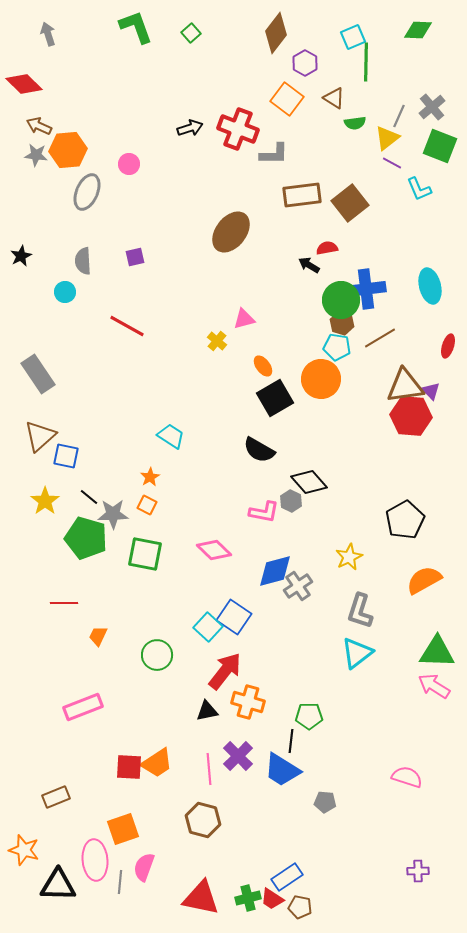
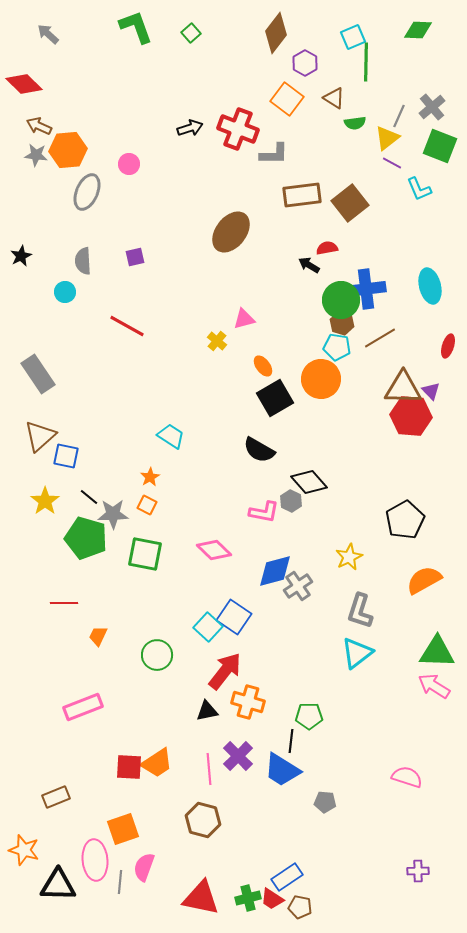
gray arrow at (48, 34): rotated 30 degrees counterclockwise
brown triangle at (405, 386): moved 2 px left, 2 px down; rotated 9 degrees clockwise
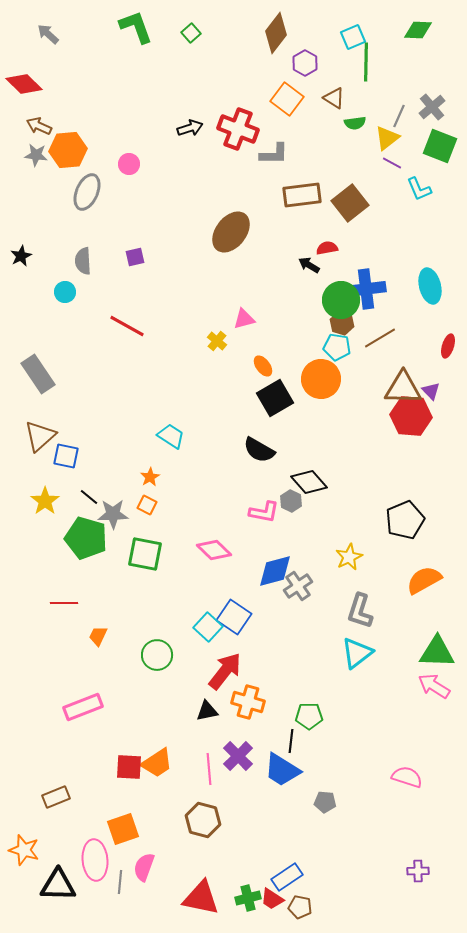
black pentagon at (405, 520): rotated 6 degrees clockwise
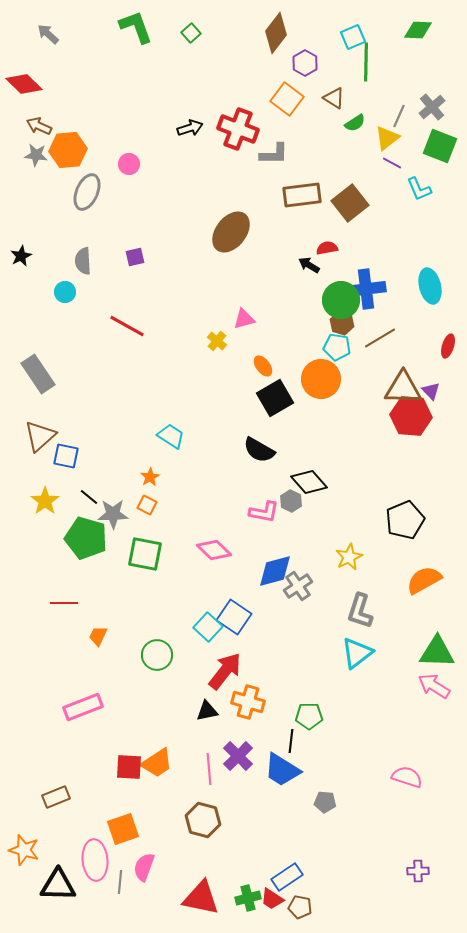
green semicircle at (355, 123): rotated 25 degrees counterclockwise
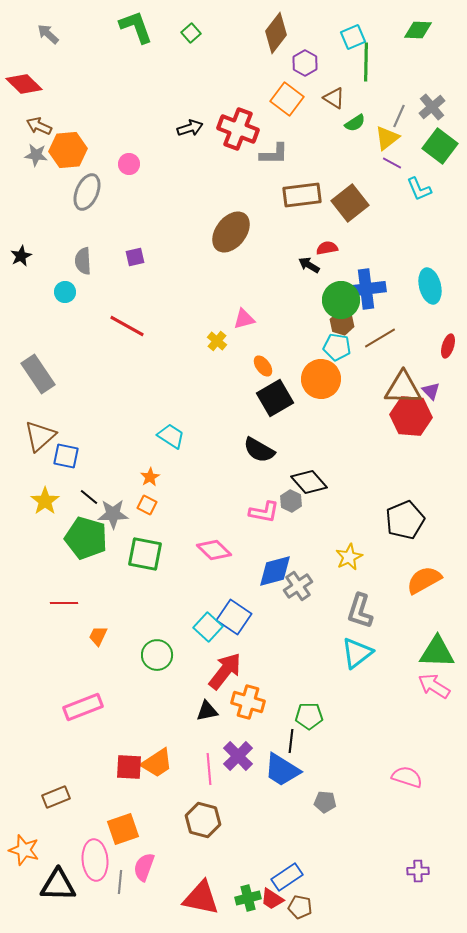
green square at (440, 146): rotated 16 degrees clockwise
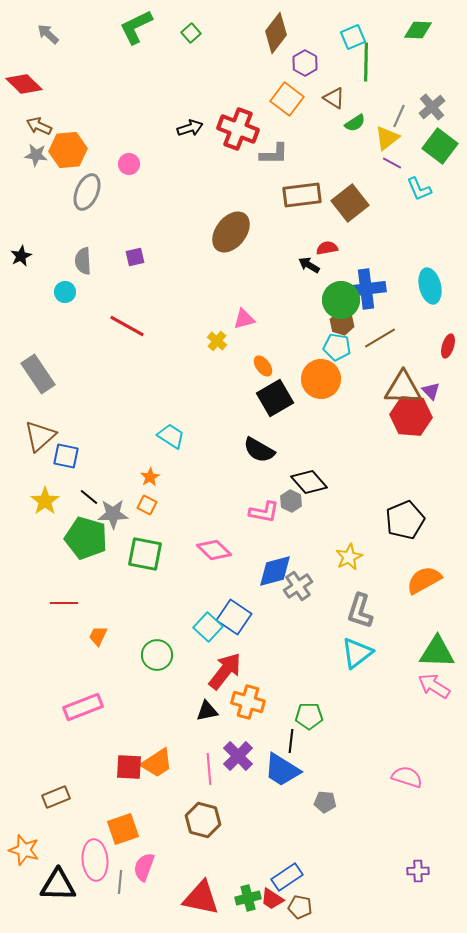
green L-shape at (136, 27): rotated 96 degrees counterclockwise
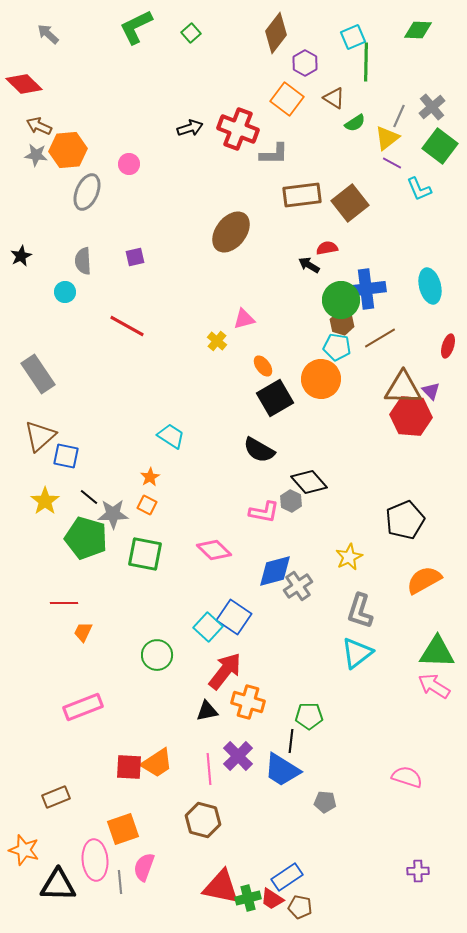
orange trapezoid at (98, 636): moved 15 px left, 4 px up
gray line at (120, 882): rotated 10 degrees counterclockwise
red triangle at (201, 898): moved 20 px right, 11 px up
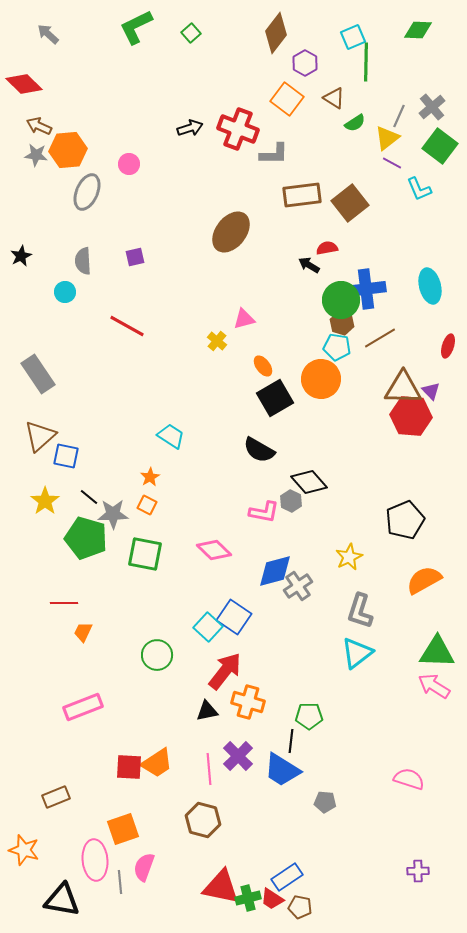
pink semicircle at (407, 777): moved 2 px right, 2 px down
black triangle at (58, 885): moved 4 px right, 15 px down; rotated 9 degrees clockwise
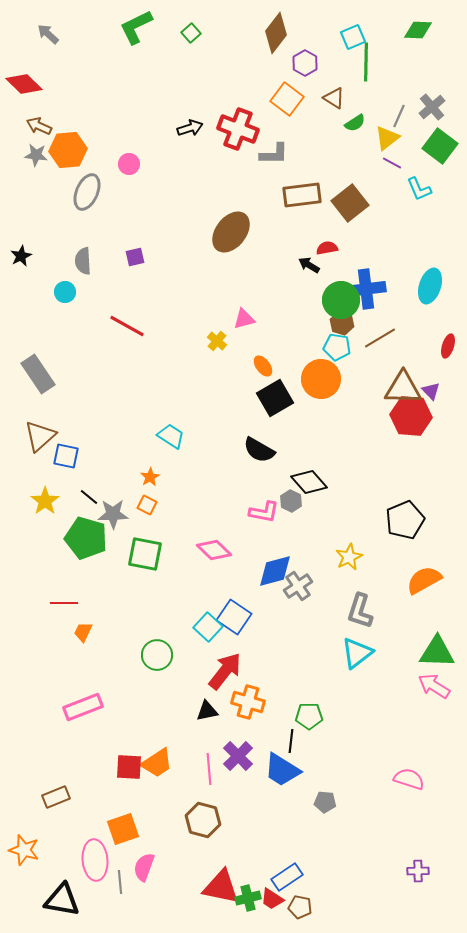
cyan ellipse at (430, 286): rotated 32 degrees clockwise
